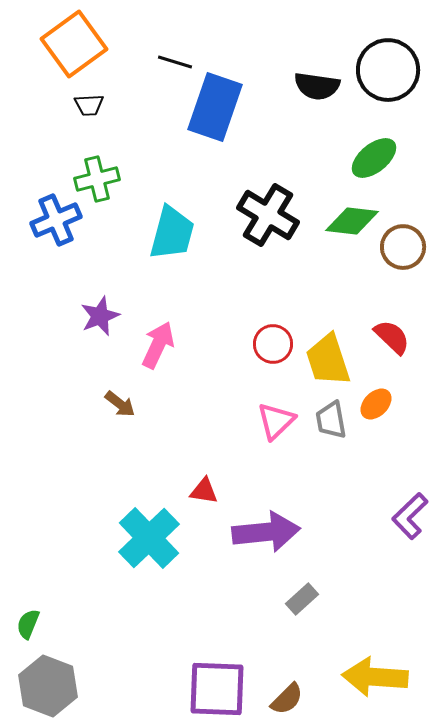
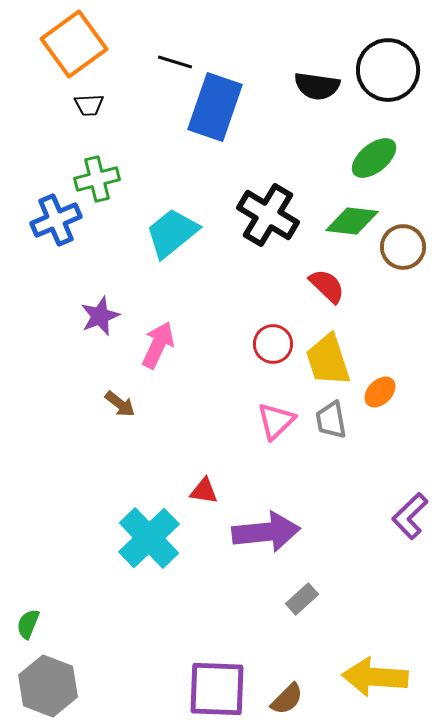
cyan trapezoid: rotated 144 degrees counterclockwise
red semicircle: moved 65 px left, 51 px up
orange ellipse: moved 4 px right, 12 px up
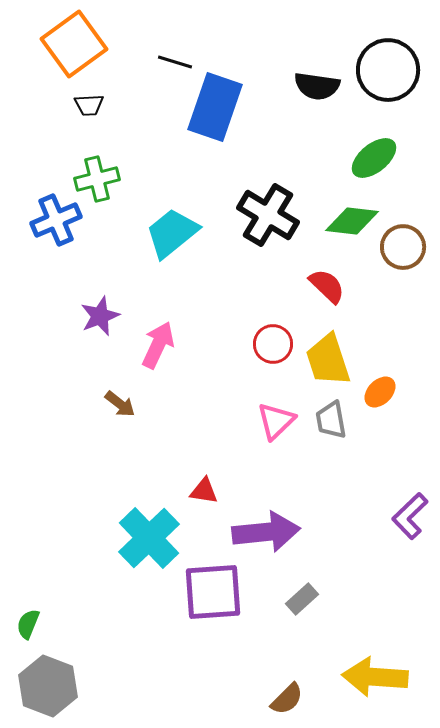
purple square: moved 4 px left, 97 px up; rotated 6 degrees counterclockwise
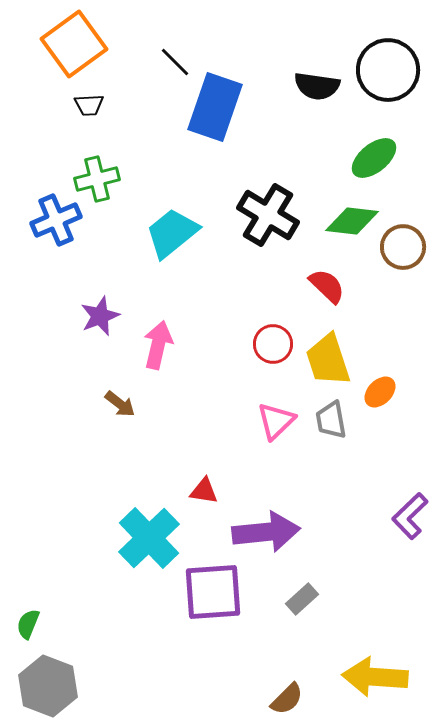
black line: rotated 28 degrees clockwise
pink arrow: rotated 12 degrees counterclockwise
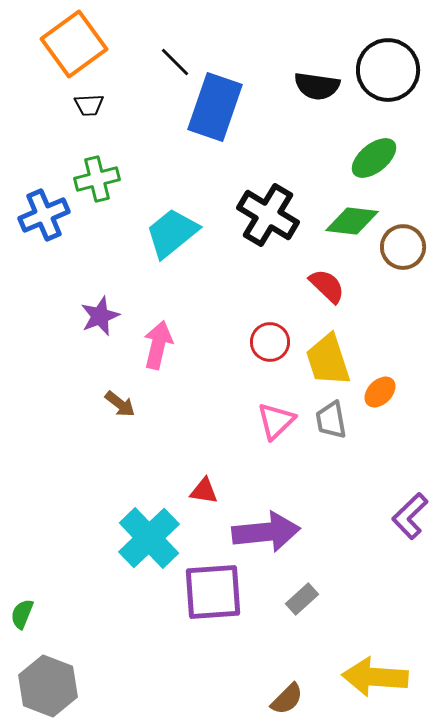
blue cross: moved 12 px left, 5 px up
red circle: moved 3 px left, 2 px up
green semicircle: moved 6 px left, 10 px up
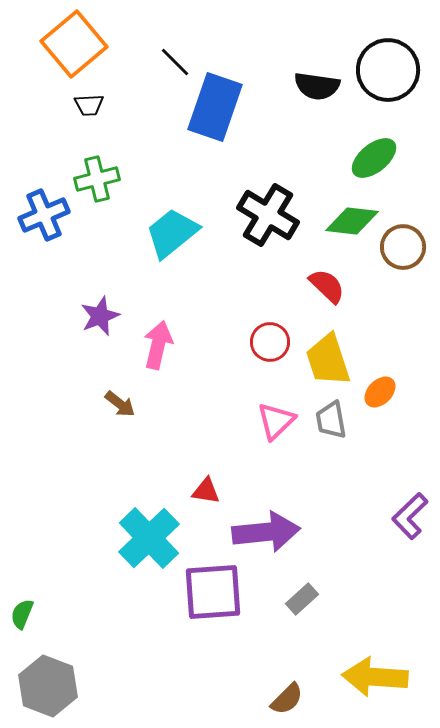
orange square: rotated 4 degrees counterclockwise
red triangle: moved 2 px right
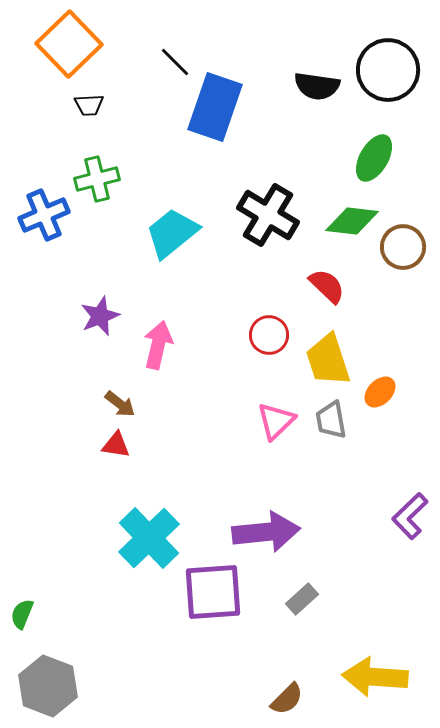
orange square: moved 5 px left; rotated 4 degrees counterclockwise
green ellipse: rotated 21 degrees counterclockwise
red circle: moved 1 px left, 7 px up
red triangle: moved 90 px left, 46 px up
